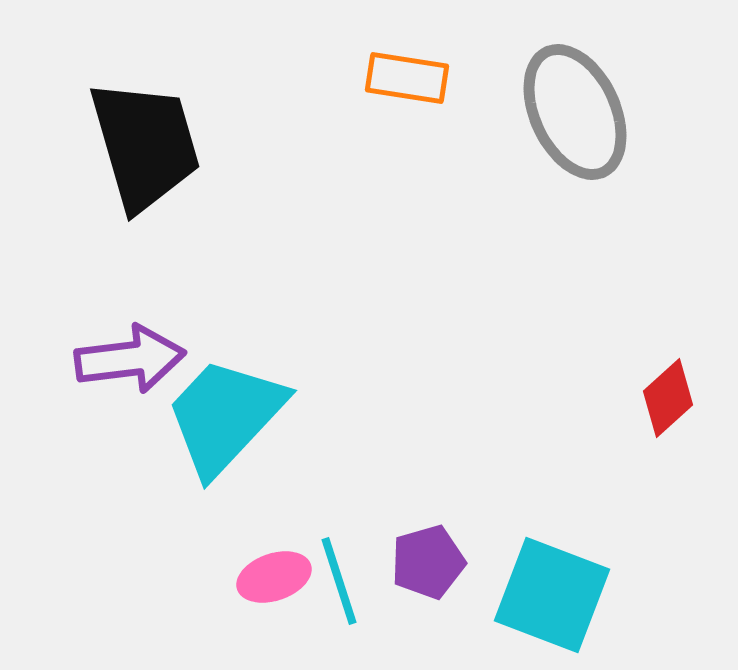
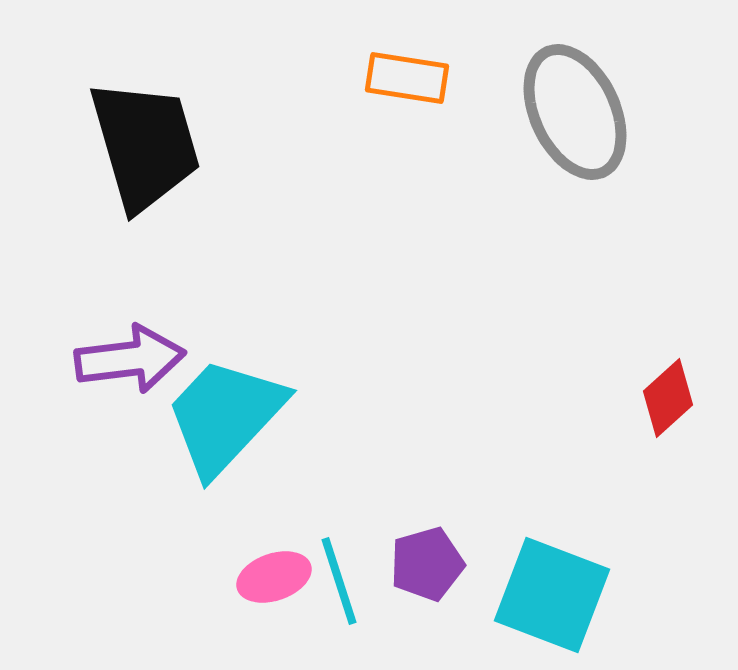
purple pentagon: moved 1 px left, 2 px down
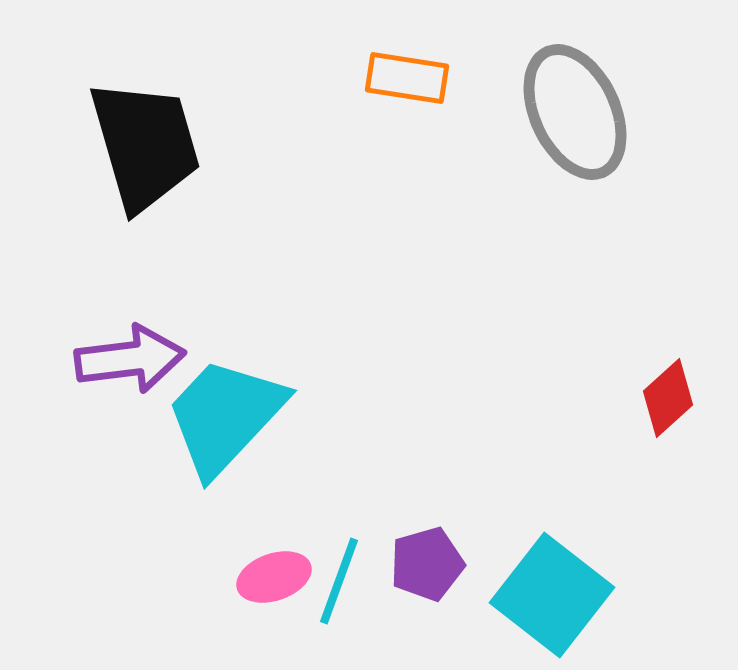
cyan line: rotated 38 degrees clockwise
cyan square: rotated 17 degrees clockwise
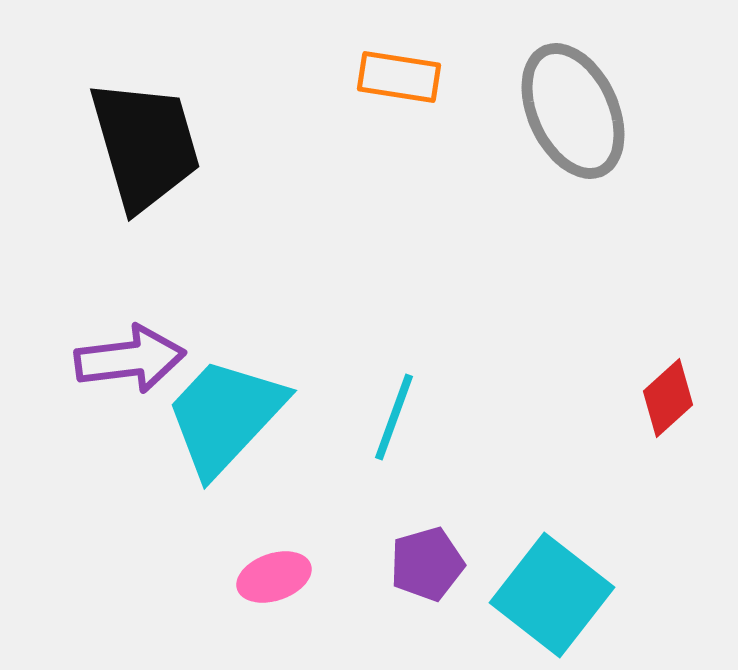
orange rectangle: moved 8 px left, 1 px up
gray ellipse: moved 2 px left, 1 px up
cyan line: moved 55 px right, 164 px up
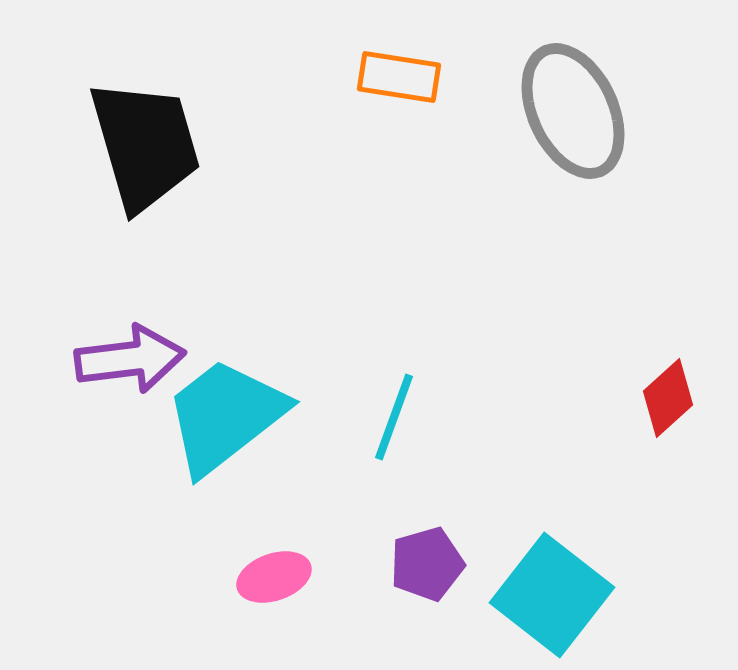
cyan trapezoid: rotated 9 degrees clockwise
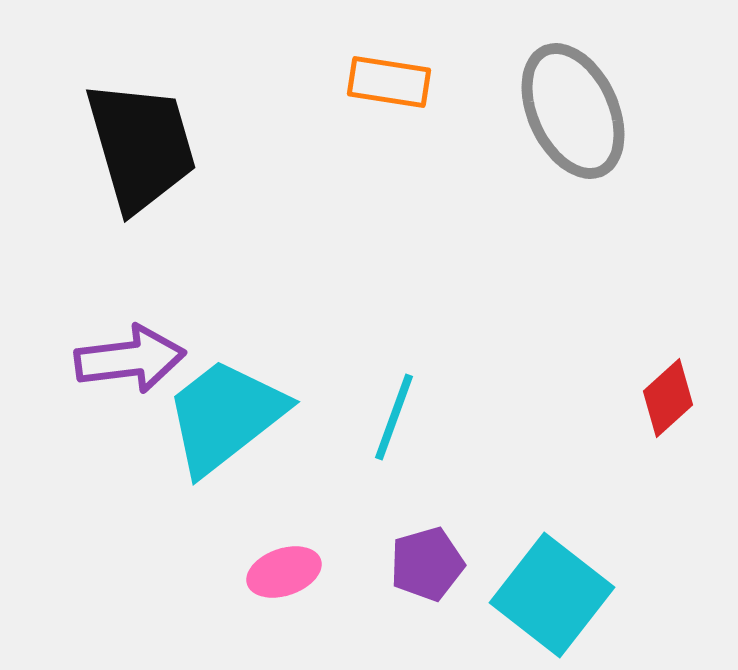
orange rectangle: moved 10 px left, 5 px down
black trapezoid: moved 4 px left, 1 px down
pink ellipse: moved 10 px right, 5 px up
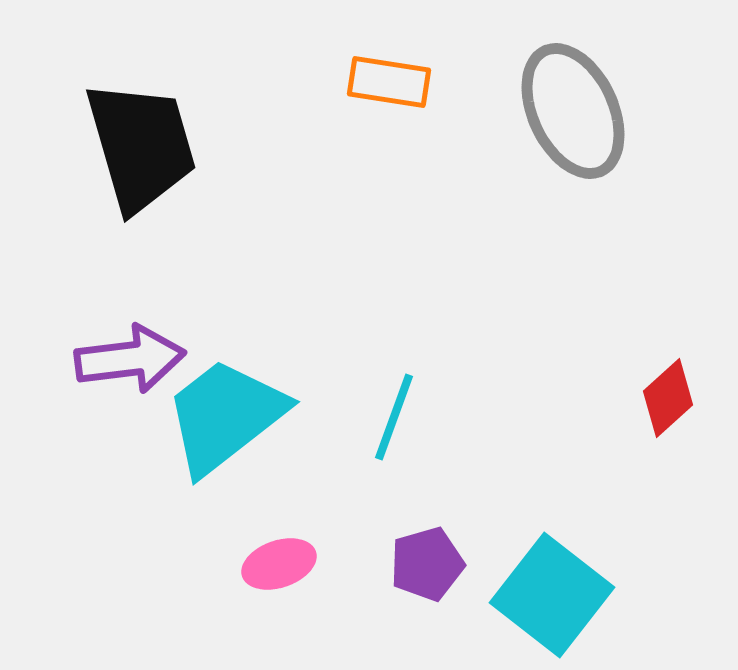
pink ellipse: moved 5 px left, 8 px up
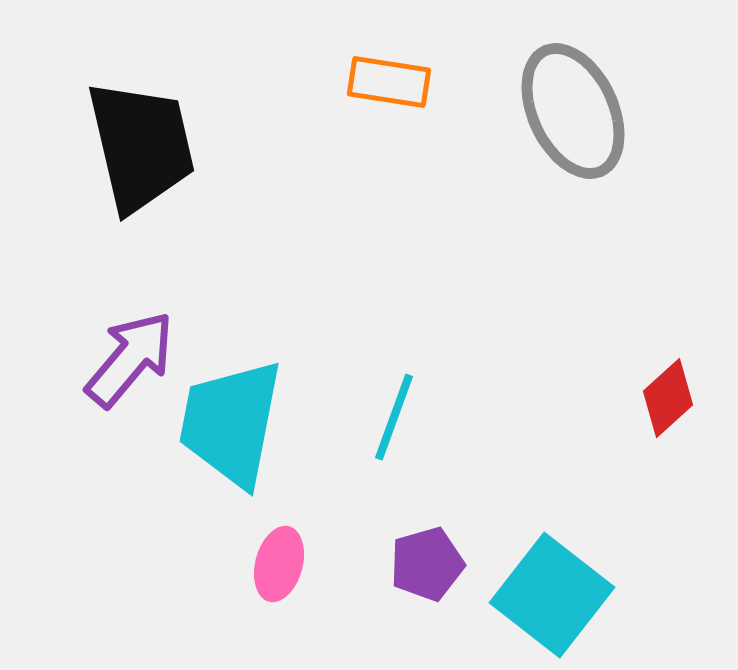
black trapezoid: rotated 3 degrees clockwise
purple arrow: rotated 43 degrees counterclockwise
cyan trapezoid: moved 6 px right, 7 px down; rotated 41 degrees counterclockwise
pink ellipse: rotated 56 degrees counterclockwise
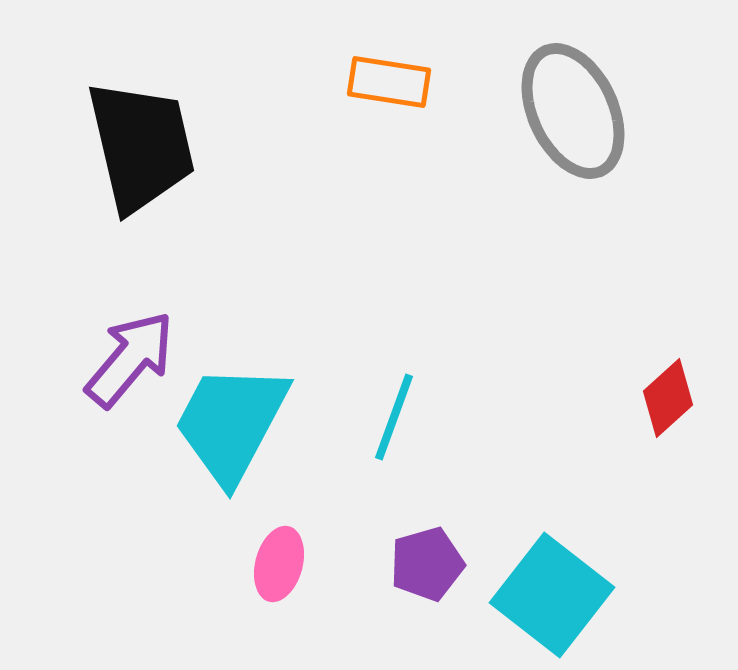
cyan trapezoid: rotated 17 degrees clockwise
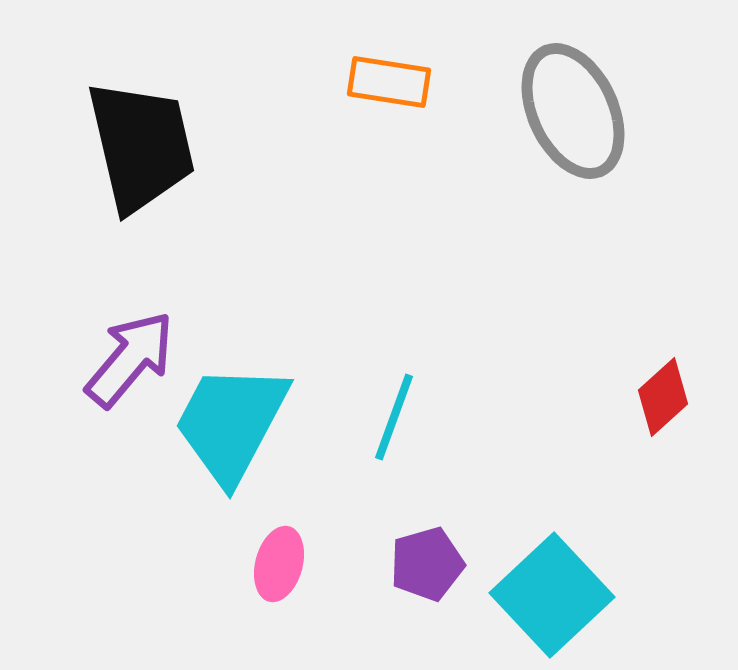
red diamond: moved 5 px left, 1 px up
cyan square: rotated 9 degrees clockwise
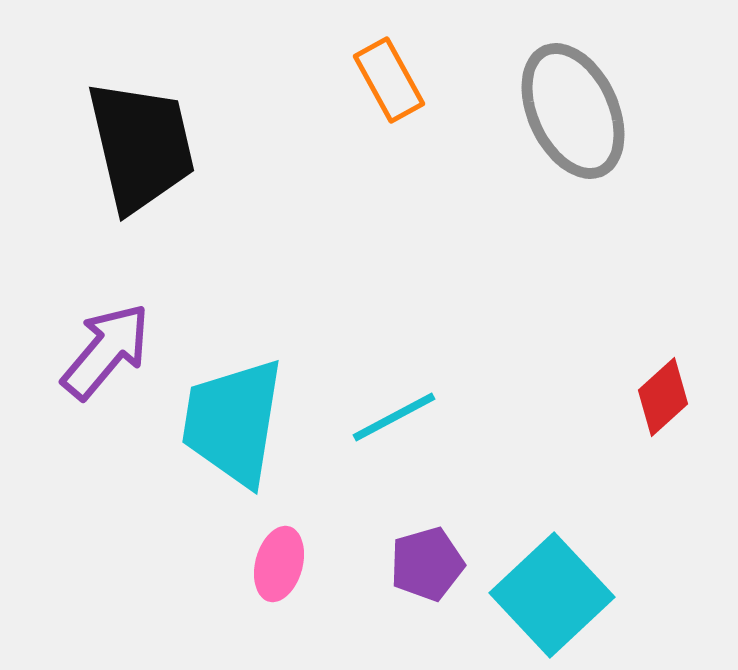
orange rectangle: moved 2 px up; rotated 52 degrees clockwise
purple arrow: moved 24 px left, 8 px up
cyan line: rotated 42 degrees clockwise
cyan trapezoid: moved 2 px right, 1 px up; rotated 19 degrees counterclockwise
